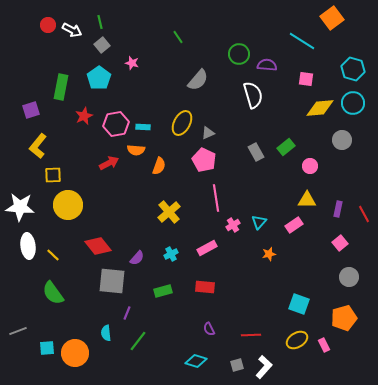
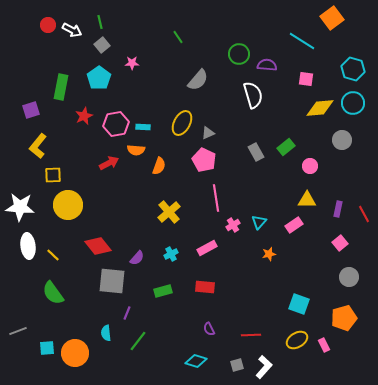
pink star at (132, 63): rotated 16 degrees counterclockwise
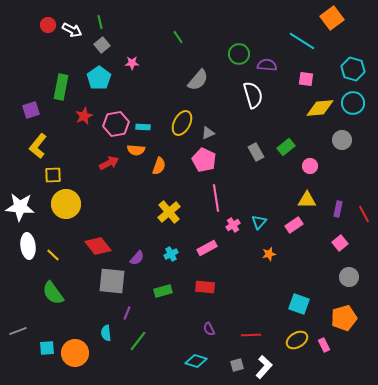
yellow circle at (68, 205): moved 2 px left, 1 px up
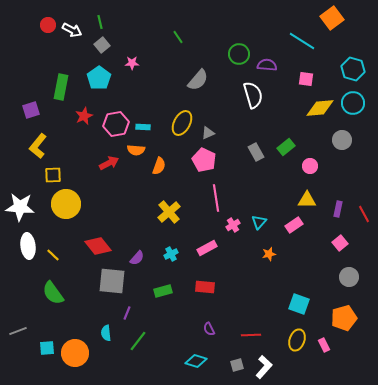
yellow ellipse at (297, 340): rotated 40 degrees counterclockwise
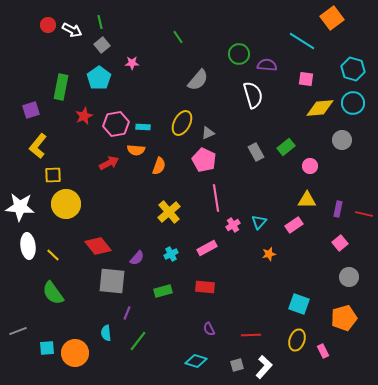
red line at (364, 214): rotated 48 degrees counterclockwise
pink rectangle at (324, 345): moved 1 px left, 6 px down
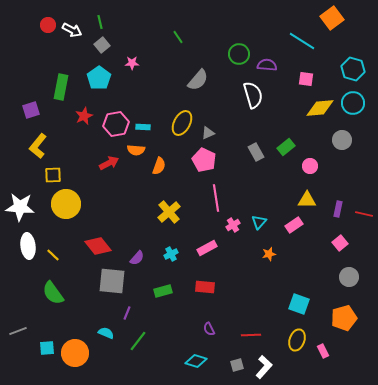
cyan semicircle at (106, 333): rotated 119 degrees clockwise
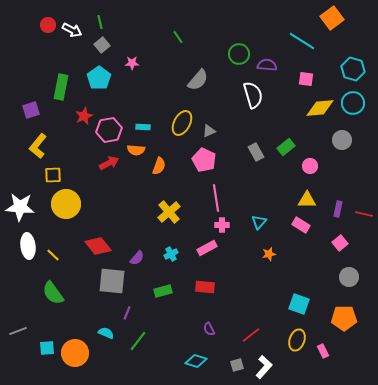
pink hexagon at (116, 124): moved 7 px left, 6 px down
gray triangle at (208, 133): moved 1 px right, 2 px up
pink cross at (233, 225): moved 11 px left; rotated 32 degrees clockwise
pink rectangle at (294, 225): moved 7 px right; rotated 66 degrees clockwise
orange pentagon at (344, 318): rotated 15 degrees clockwise
red line at (251, 335): rotated 36 degrees counterclockwise
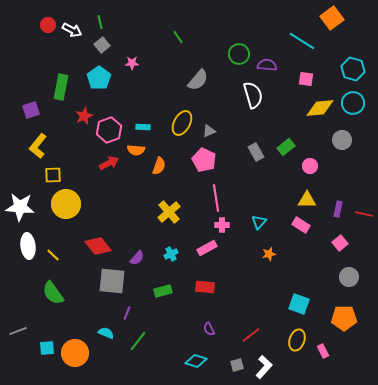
pink hexagon at (109, 130): rotated 10 degrees counterclockwise
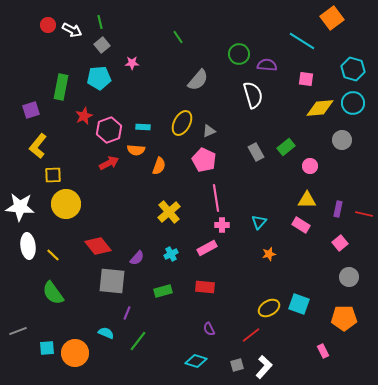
cyan pentagon at (99, 78): rotated 30 degrees clockwise
yellow ellipse at (297, 340): moved 28 px left, 32 px up; rotated 40 degrees clockwise
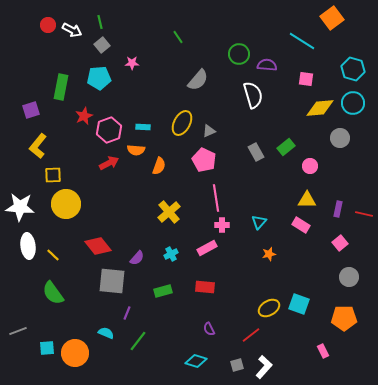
gray circle at (342, 140): moved 2 px left, 2 px up
